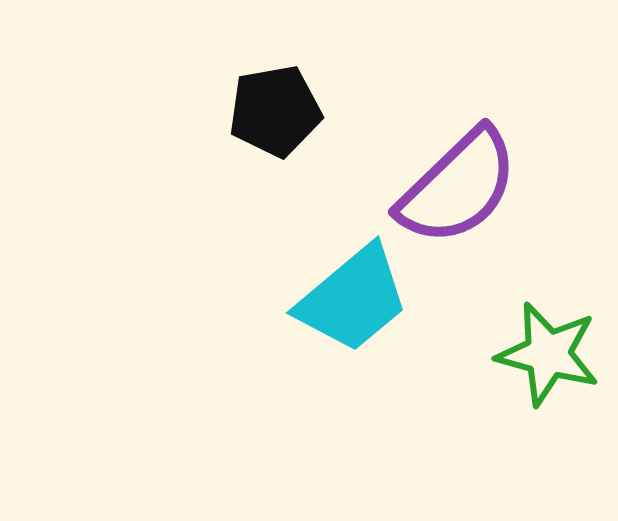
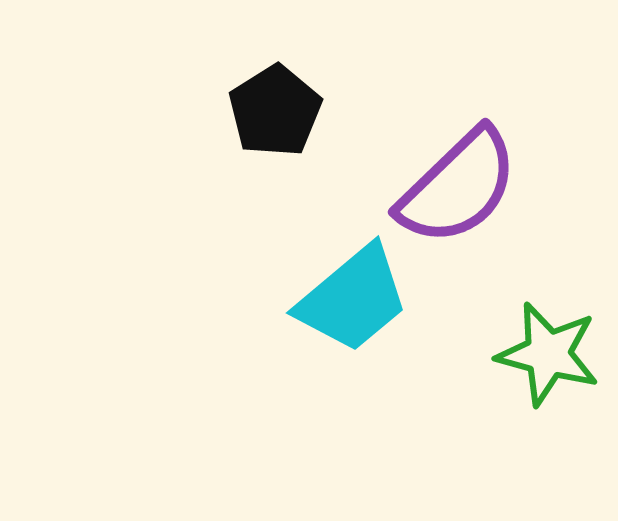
black pentagon: rotated 22 degrees counterclockwise
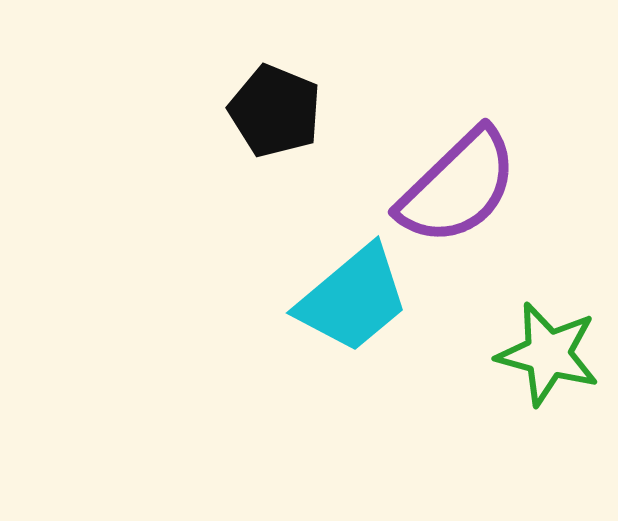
black pentagon: rotated 18 degrees counterclockwise
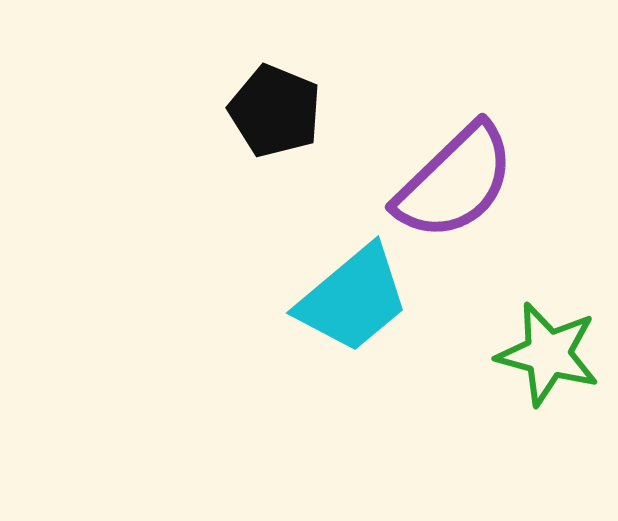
purple semicircle: moved 3 px left, 5 px up
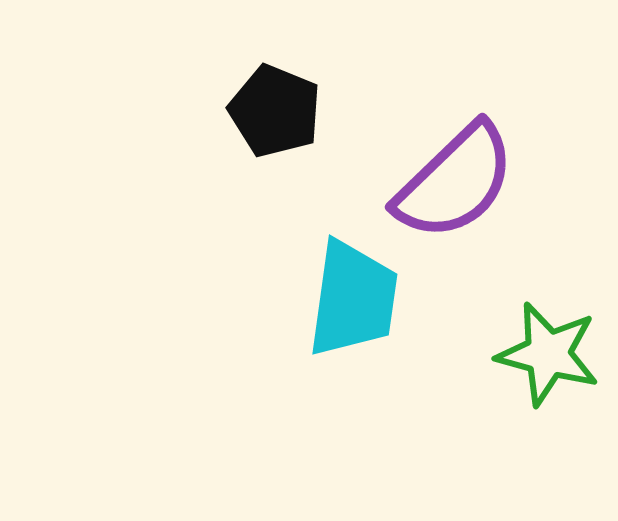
cyan trapezoid: rotated 42 degrees counterclockwise
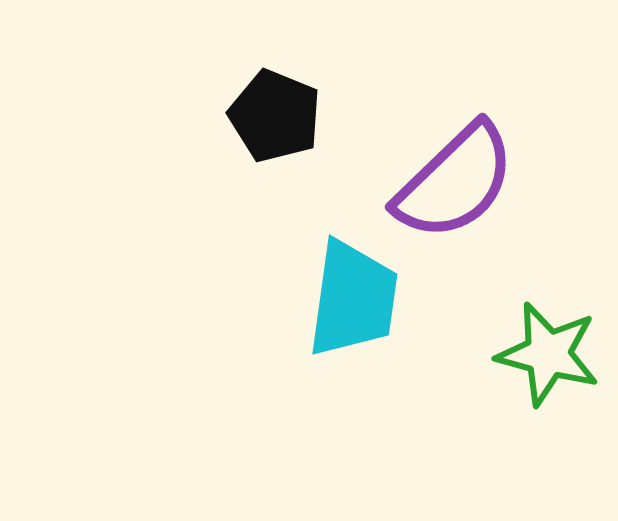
black pentagon: moved 5 px down
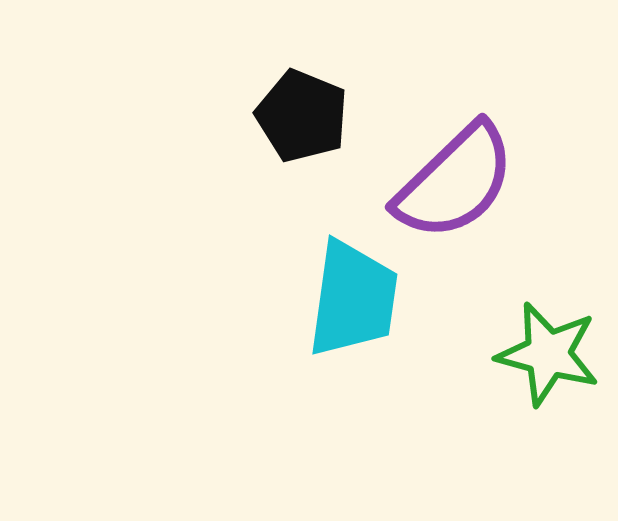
black pentagon: moved 27 px right
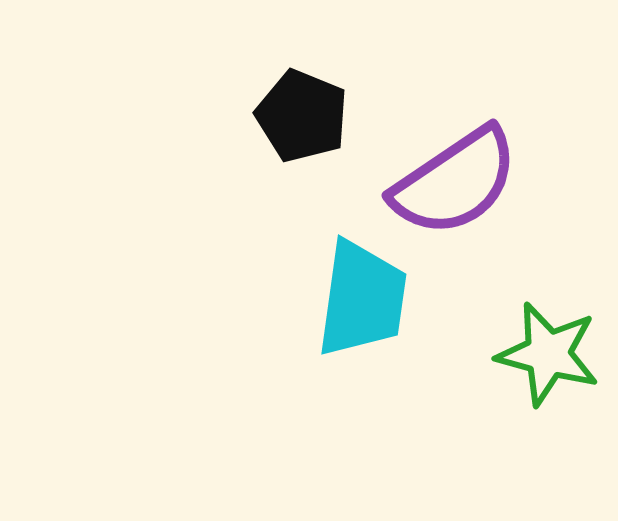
purple semicircle: rotated 10 degrees clockwise
cyan trapezoid: moved 9 px right
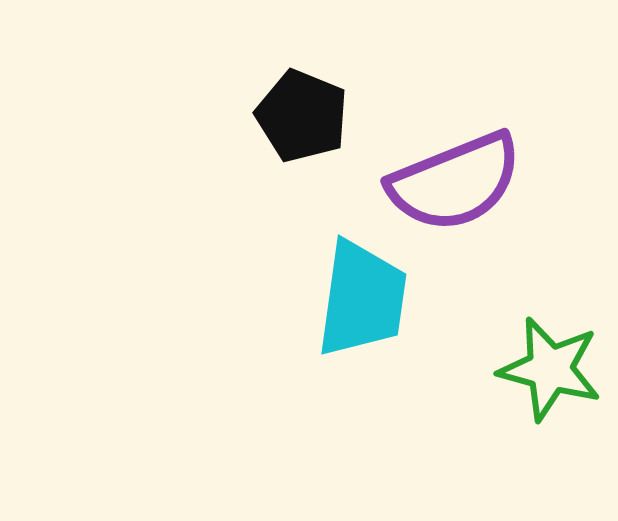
purple semicircle: rotated 12 degrees clockwise
green star: moved 2 px right, 15 px down
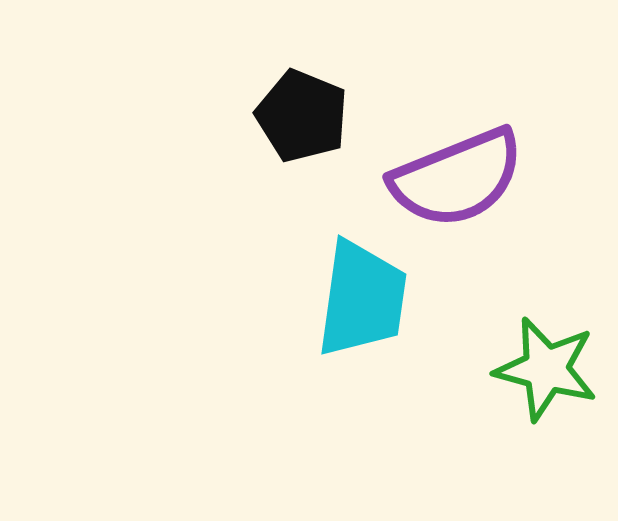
purple semicircle: moved 2 px right, 4 px up
green star: moved 4 px left
